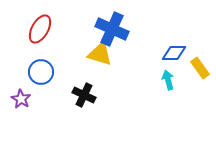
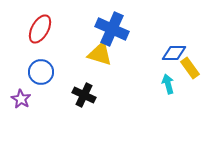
yellow rectangle: moved 10 px left
cyan arrow: moved 4 px down
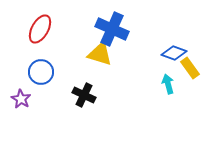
blue diamond: rotated 20 degrees clockwise
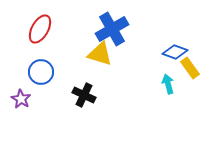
blue cross: rotated 36 degrees clockwise
blue diamond: moved 1 px right, 1 px up
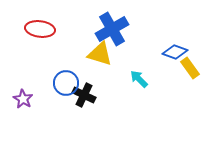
red ellipse: rotated 68 degrees clockwise
blue circle: moved 25 px right, 11 px down
cyan arrow: moved 29 px left, 5 px up; rotated 30 degrees counterclockwise
purple star: moved 2 px right
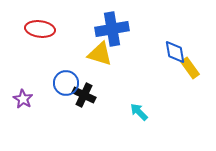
blue cross: rotated 20 degrees clockwise
blue diamond: rotated 60 degrees clockwise
cyan arrow: moved 33 px down
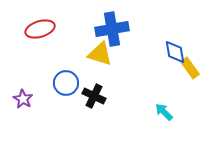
red ellipse: rotated 24 degrees counterclockwise
black cross: moved 10 px right, 1 px down
cyan arrow: moved 25 px right
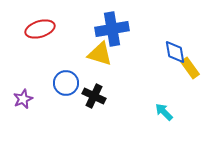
purple star: rotated 18 degrees clockwise
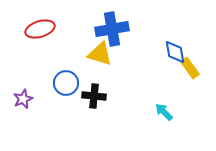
black cross: rotated 20 degrees counterclockwise
